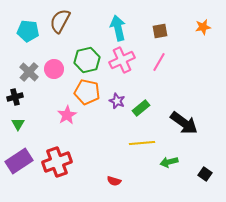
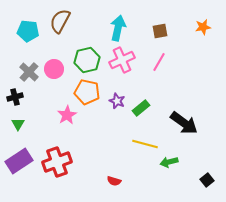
cyan arrow: rotated 25 degrees clockwise
yellow line: moved 3 px right, 1 px down; rotated 20 degrees clockwise
black square: moved 2 px right, 6 px down; rotated 16 degrees clockwise
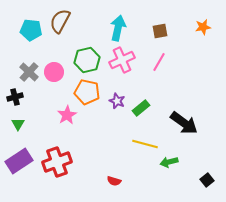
cyan pentagon: moved 3 px right, 1 px up
pink circle: moved 3 px down
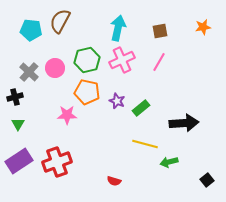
pink circle: moved 1 px right, 4 px up
pink star: rotated 30 degrees clockwise
black arrow: rotated 40 degrees counterclockwise
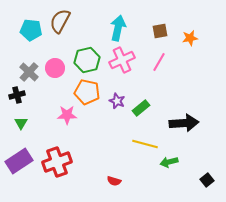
orange star: moved 13 px left, 11 px down
black cross: moved 2 px right, 2 px up
green triangle: moved 3 px right, 1 px up
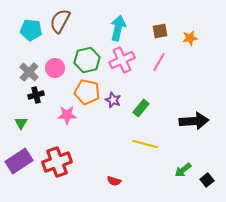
black cross: moved 19 px right
purple star: moved 4 px left, 1 px up
green rectangle: rotated 12 degrees counterclockwise
black arrow: moved 10 px right, 2 px up
green arrow: moved 14 px right, 8 px down; rotated 24 degrees counterclockwise
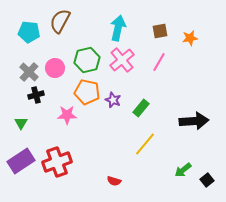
cyan pentagon: moved 2 px left, 2 px down
pink cross: rotated 15 degrees counterclockwise
yellow line: rotated 65 degrees counterclockwise
purple rectangle: moved 2 px right
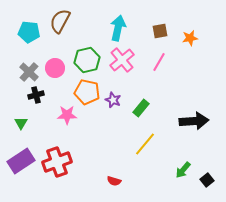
green arrow: rotated 12 degrees counterclockwise
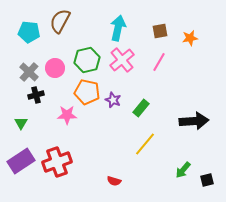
black square: rotated 24 degrees clockwise
